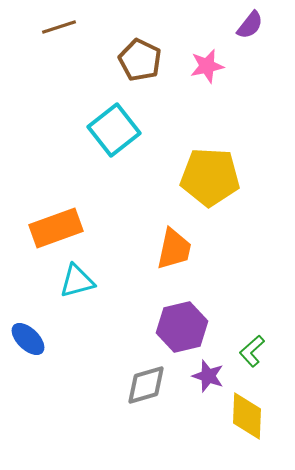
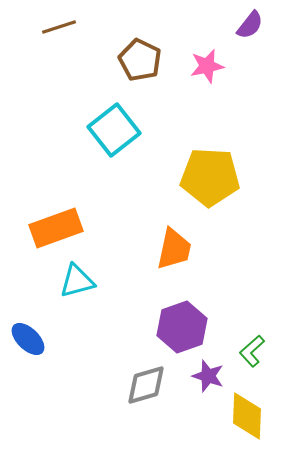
purple hexagon: rotated 6 degrees counterclockwise
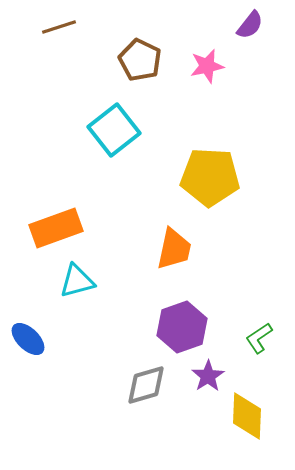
green L-shape: moved 7 px right, 13 px up; rotated 8 degrees clockwise
purple star: rotated 20 degrees clockwise
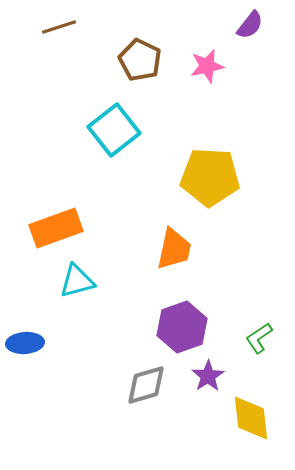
blue ellipse: moved 3 px left, 4 px down; rotated 48 degrees counterclockwise
yellow diamond: moved 4 px right, 2 px down; rotated 9 degrees counterclockwise
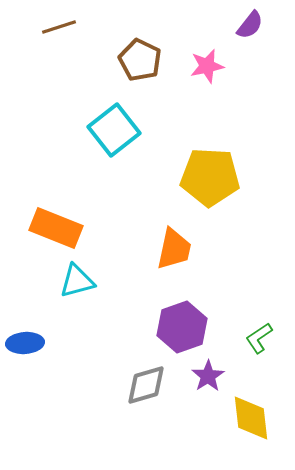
orange rectangle: rotated 42 degrees clockwise
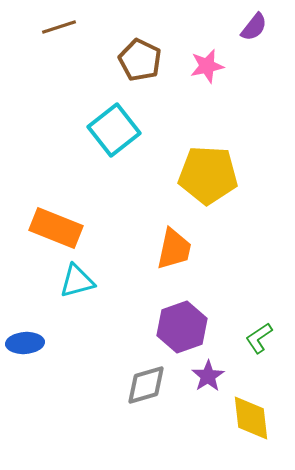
purple semicircle: moved 4 px right, 2 px down
yellow pentagon: moved 2 px left, 2 px up
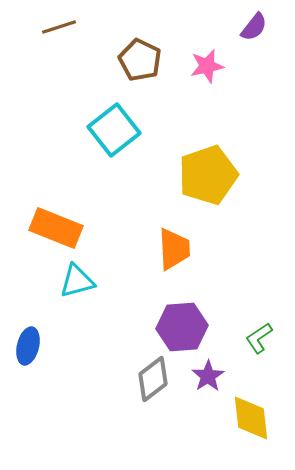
yellow pentagon: rotated 22 degrees counterclockwise
orange trapezoid: rotated 15 degrees counterclockwise
purple hexagon: rotated 15 degrees clockwise
blue ellipse: moved 3 px right, 3 px down; rotated 72 degrees counterclockwise
gray diamond: moved 7 px right, 6 px up; rotated 21 degrees counterclockwise
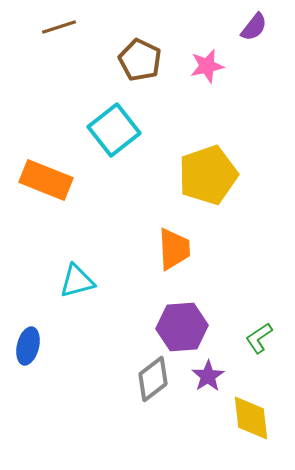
orange rectangle: moved 10 px left, 48 px up
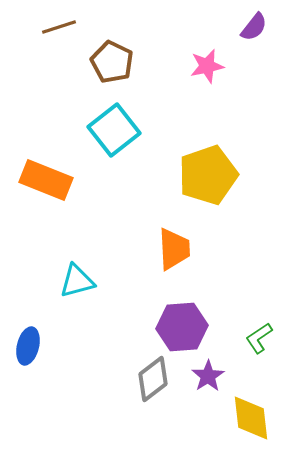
brown pentagon: moved 28 px left, 2 px down
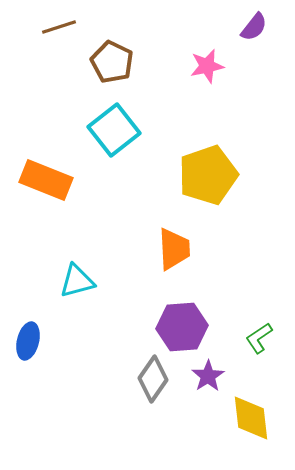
blue ellipse: moved 5 px up
gray diamond: rotated 18 degrees counterclockwise
